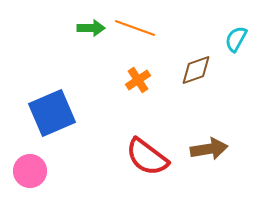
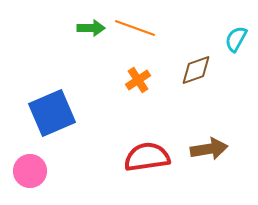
red semicircle: rotated 135 degrees clockwise
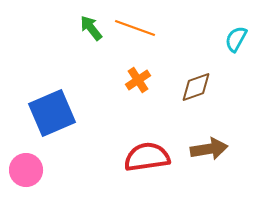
green arrow: rotated 128 degrees counterclockwise
brown diamond: moved 17 px down
pink circle: moved 4 px left, 1 px up
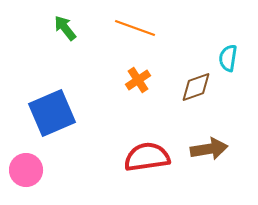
green arrow: moved 26 px left
cyan semicircle: moved 8 px left, 19 px down; rotated 20 degrees counterclockwise
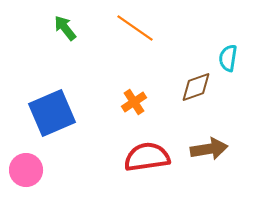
orange line: rotated 15 degrees clockwise
orange cross: moved 4 px left, 22 px down
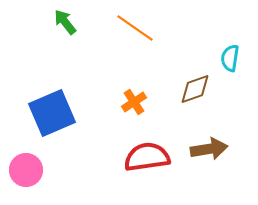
green arrow: moved 6 px up
cyan semicircle: moved 2 px right
brown diamond: moved 1 px left, 2 px down
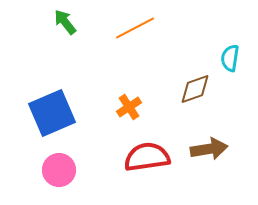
orange line: rotated 63 degrees counterclockwise
orange cross: moved 5 px left, 5 px down
pink circle: moved 33 px right
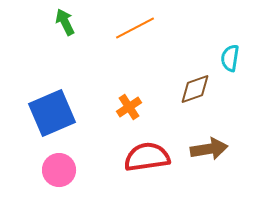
green arrow: rotated 12 degrees clockwise
